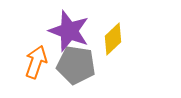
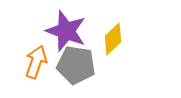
purple star: moved 3 px left
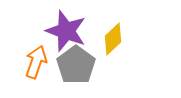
gray pentagon: rotated 27 degrees clockwise
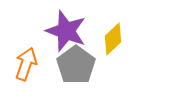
orange arrow: moved 10 px left, 2 px down
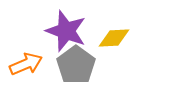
yellow diamond: moved 1 px right, 1 px up; rotated 40 degrees clockwise
orange arrow: rotated 48 degrees clockwise
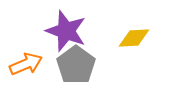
yellow diamond: moved 20 px right
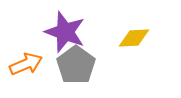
purple star: moved 1 px left, 1 px down
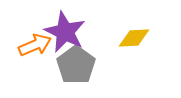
purple star: rotated 6 degrees clockwise
orange arrow: moved 9 px right, 19 px up
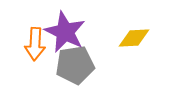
orange arrow: moved 1 px up; rotated 116 degrees clockwise
gray pentagon: moved 1 px left; rotated 27 degrees clockwise
